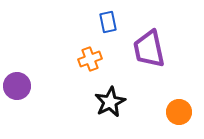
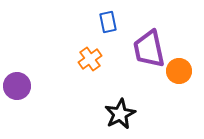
orange cross: rotated 15 degrees counterclockwise
black star: moved 10 px right, 12 px down
orange circle: moved 41 px up
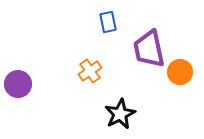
orange cross: moved 12 px down
orange circle: moved 1 px right, 1 px down
purple circle: moved 1 px right, 2 px up
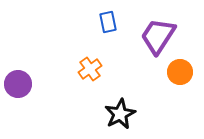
purple trapezoid: moved 9 px right, 13 px up; rotated 45 degrees clockwise
orange cross: moved 2 px up
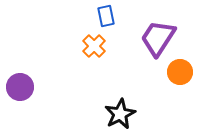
blue rectangle: moved 2 px left, 6 px up
purple trapezoid: moved 2 px down
orange cross: moved 4 px right, 23 px up; rotated 10 degrees counterclockwise
purple circle: moved 2 px right, 3 px down
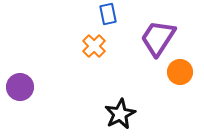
blue rectangle: moved 2 px right, 2 px up
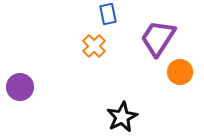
black star: moved 2 px right, 3 px down
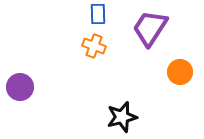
blue rectangle: moved 10 px left; rotated 10 degrees clockwise
purple trapezoid: moved 8 px left, 10 px up
orange cross: rotated 25 degrees counterclockwise
black star: rotated 12 degrees clockwise
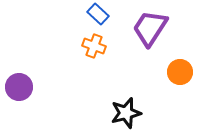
blue rectangle: rotated 45 degrees counterclockwise
purple circle: moved 1 px left
black star: moved 4 px right, 4 px up
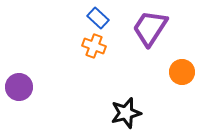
blue rectangle: moved 4 px down
orange circle: moved 2 px right
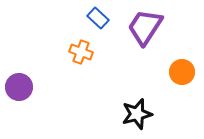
purple trapezoid: moved 5 px left, 1 px up
orange cross: moved 13 px left, 6 px down
black star: moved 11 px right, 1 px down
